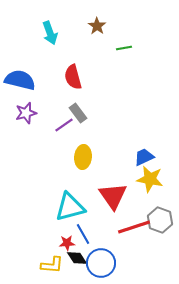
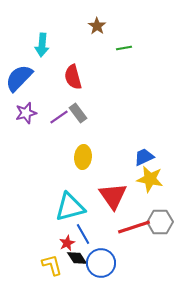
cyan arrow: moved 8 px left, 12 px down; rotated 25 degrees clockwise
blue semicircle: moved 1 px left, 2 px up; rotated 60 degrees counterclockwise
purple line: moved 5 px left, 8 px up
gray hexagon: moved 2 px down; rotated 20 degrees counterclockwise
red star: rotated 21 degrees counterclockwise
yellow L-shape: rotated 110 degrees counterclockwise
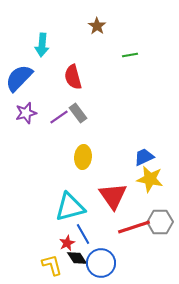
green line: moved 6 px right, 7 px down
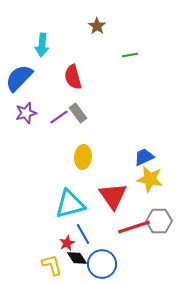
cyan triangle: moved 3 px up
gray hexagon: moved 1 px left, 1 px up
blue circle: moved 1 px right, 1 px down
